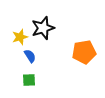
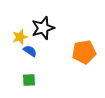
blue semicircle: moved 5 px up; rotated 24 degrees counterclockwise
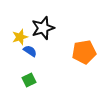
green square: rotated 24 degrees counterclockwise
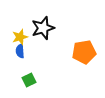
blue semicircle: moved 10 px left; rotated 128 degrees counterclockwise
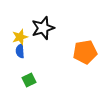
orange pentagon: moved 1 px right
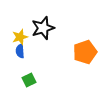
orange pentagon: rotated 10 degrees counterclockwise
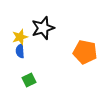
orange pentagon: rotated 30 degrees clockwise
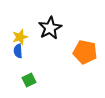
black star: moved 7 px right; rotated 10 degrees counterclockwise
blue semicircle: moved 2 px left
